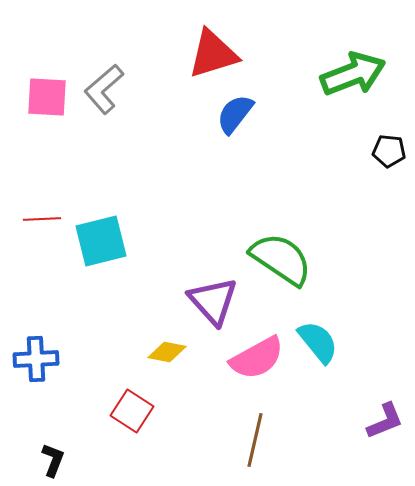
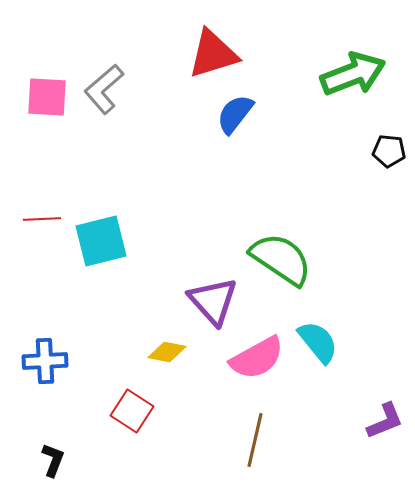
blue cross: moved 9 px right, 2 px down
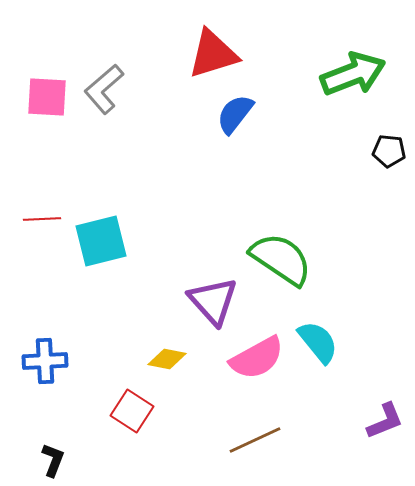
yellow diamond: moved 7 px down
brown line: rotated 52 degrees clockwise
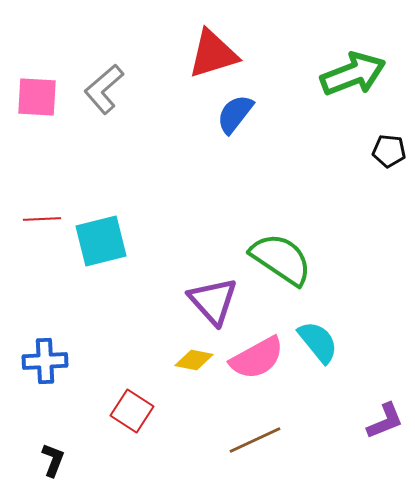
pink square: moved 10 px left
yellow diamond: moved 27 px right, 1 px down
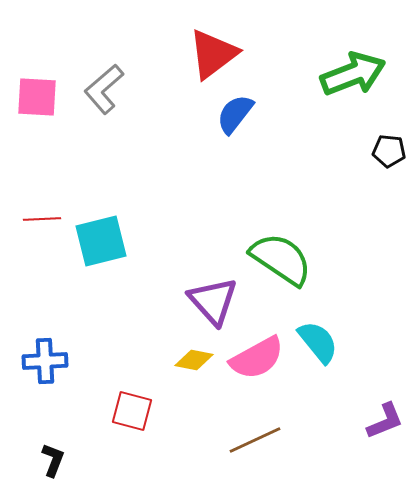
red triangle: rotated 20 degrees counterclockwise
red square: rotated 18 degrees counterclockwise
